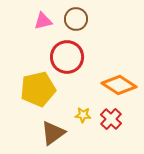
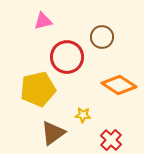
brown circle: moved 26 px right, 18 px down
red cross: moved 21 px down
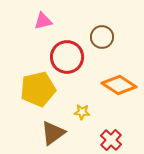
yellow star: moved 1 px left, 3 px up
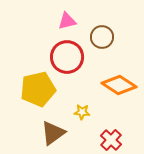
pink triangle: moved 24 px right
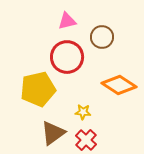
yellow star: moved 1 px right
red cross: moved 25 px left
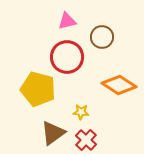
yellow pentagon: rotated 28 degrees clockwise
yellow star: moved 2 px left
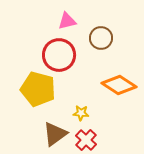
brown circle: moved 1 px left, 1 px down
red circle: moved 8 px left, 2 px up
yellow star: moved 1 px down
brown triangle: moved 2 px right, 1 px down
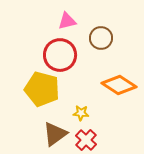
red circle: moved 1 px right
yellow pentagon: moved 4 px right
